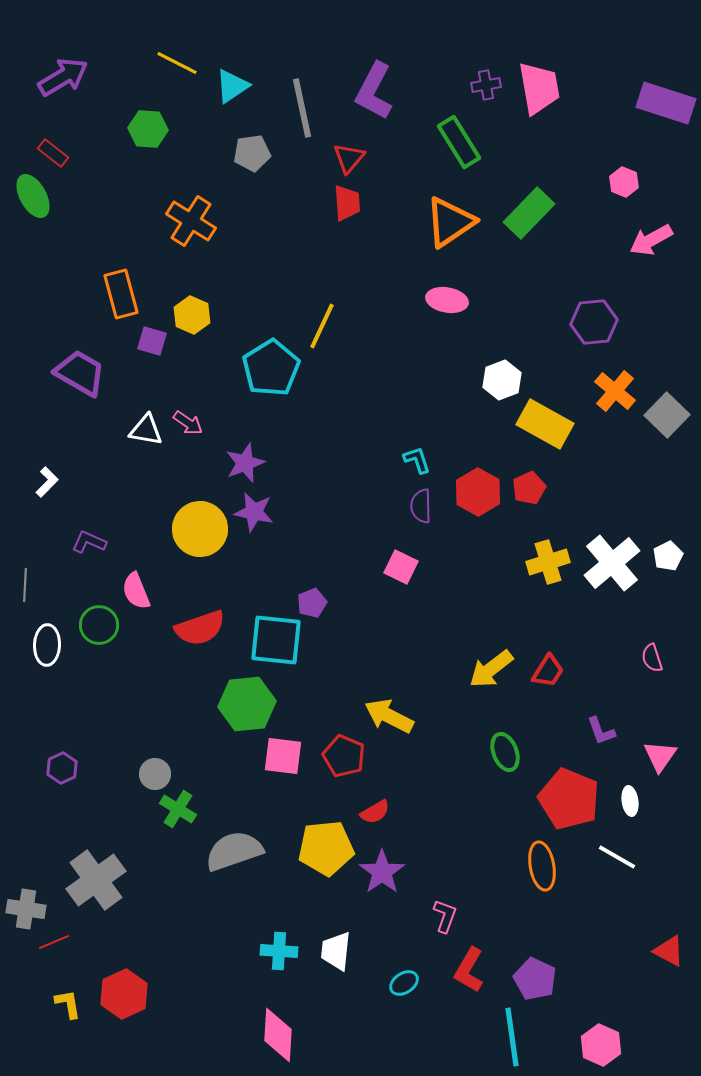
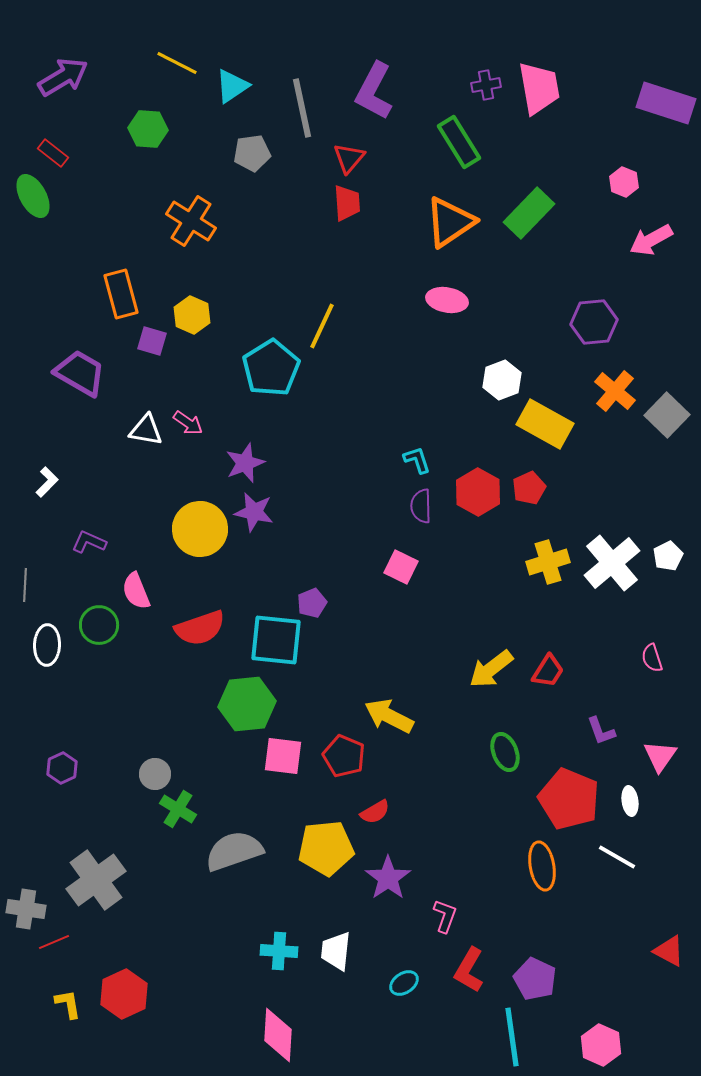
purple star at (382, 872): moved 6 px right, 6 px down
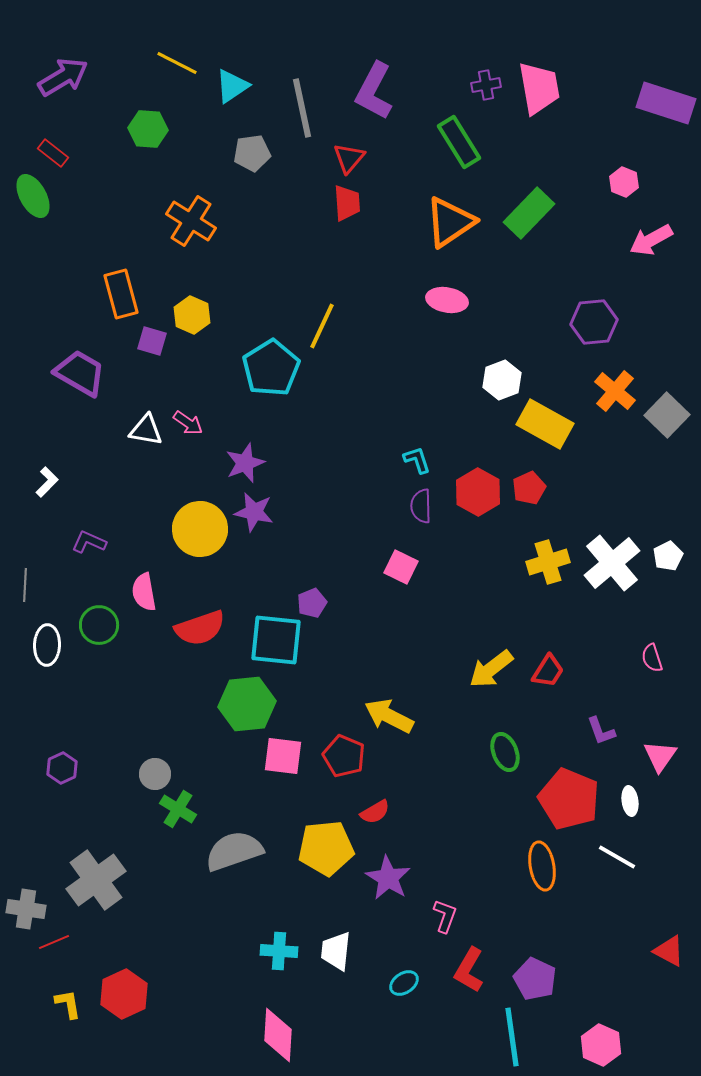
pink semicircle at (136, 591): moved 8 px right, 1 px down; rotated 12 degrees clockwise
purple star at (388, 878): rotated 6 degrees counterclockwise
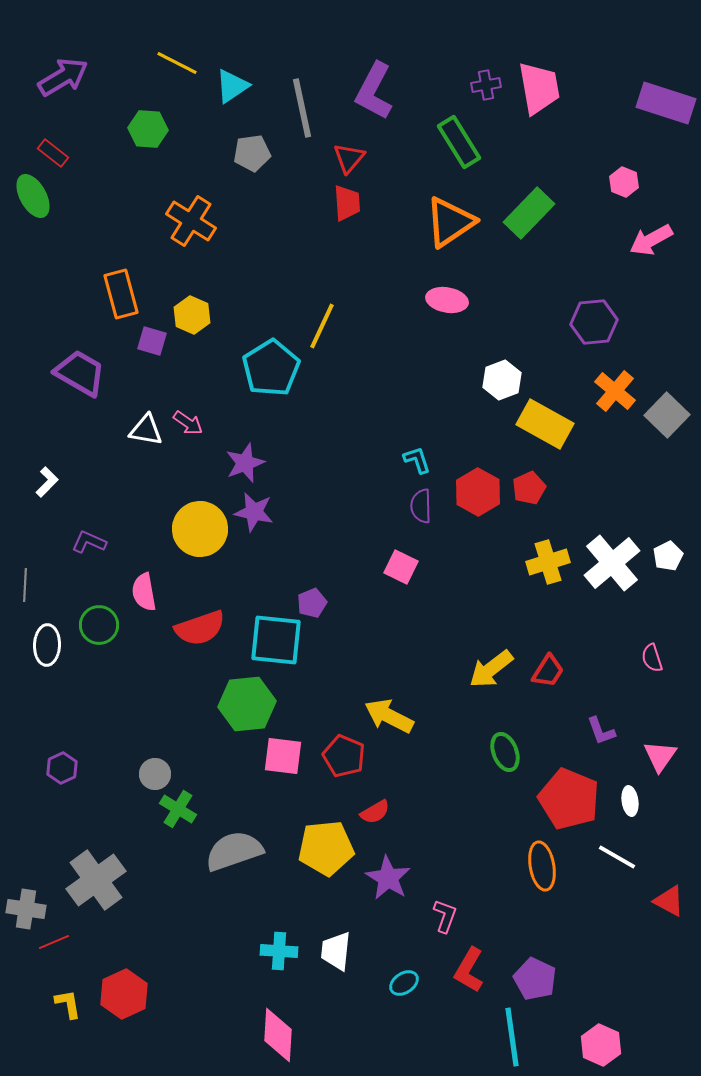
red triangle at (669, 951): moved 50 px up
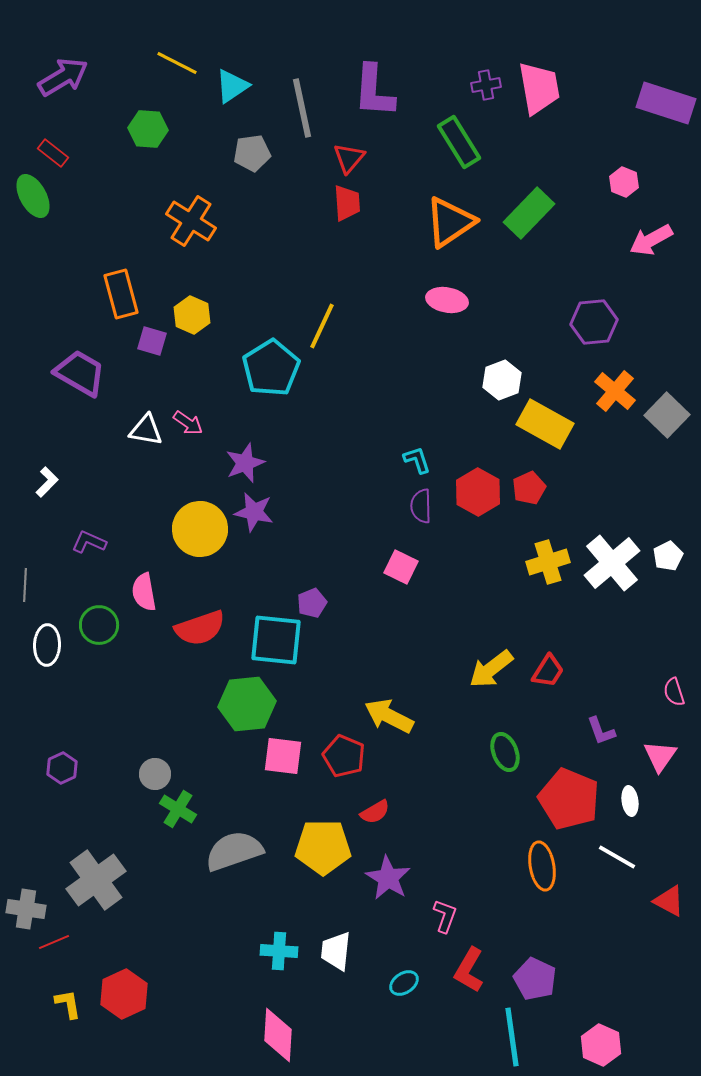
purple L-shape at (374, 91): rotated 24 degrees counterclockwise
pink semicircle at (652, 658): moved 22 px right, 34 px down
yellow pentagon at (326, 848): moved 3 px left, 1 px up; rotated 6 degrees clockwise
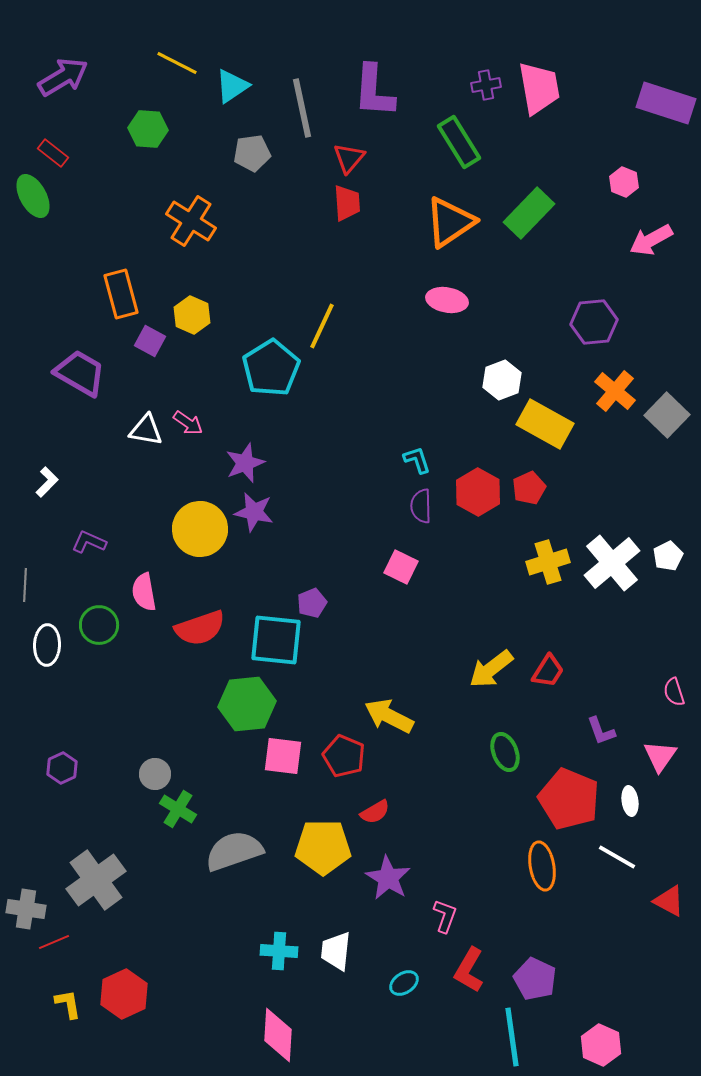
purple square at (152, 341): moved 2 px left; rotated 12 degrees clockwise
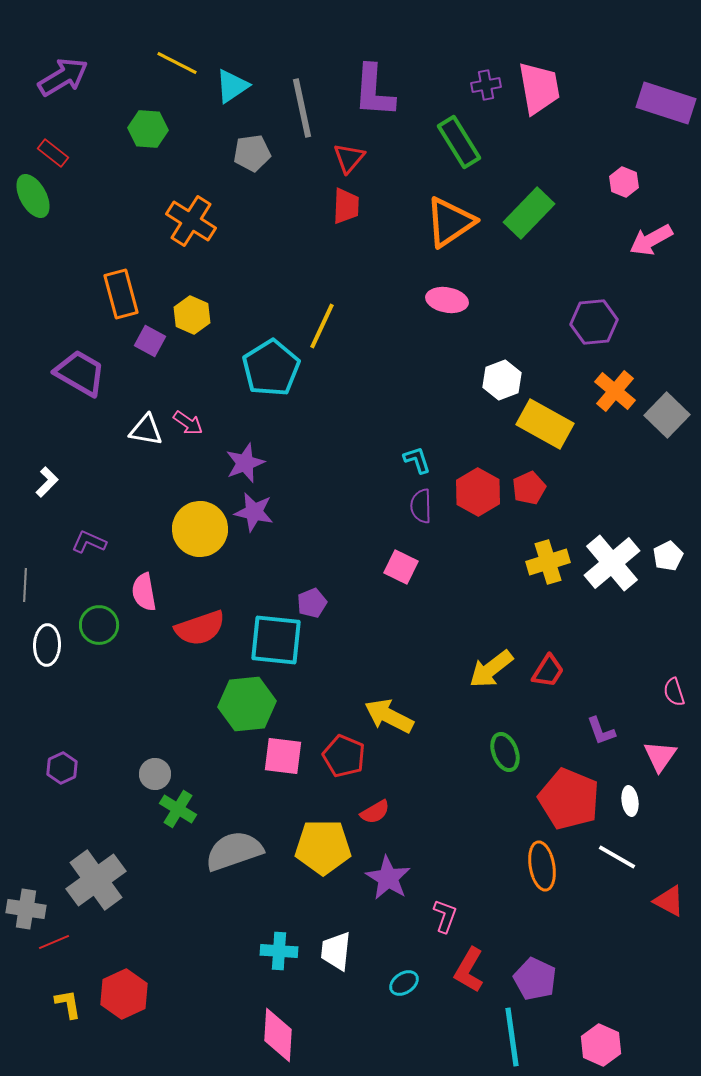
red trapezoid at (347, 203): moved 1 px left, 3 px down; rotated 6 degrees clockwise
